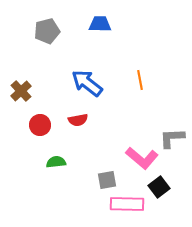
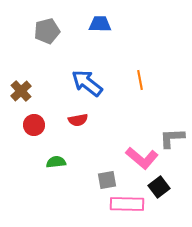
red circle: moved 6 px left
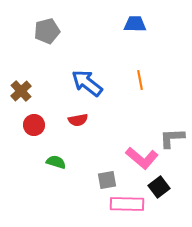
blue trapezoid: moved 35 px right
green semicircle: rotated 24 degrees clockwise
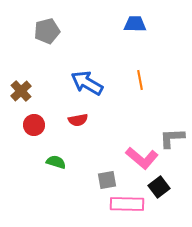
blue arrow: rotated 8 degrees counterclockwise
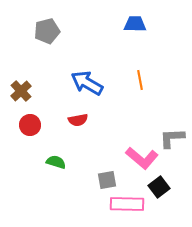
red circle: moved 4 px left
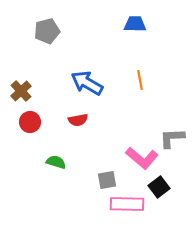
red circle: moved 3 px up
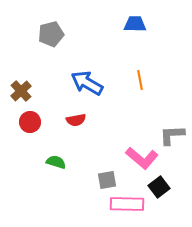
gray pentagon: moved 4 px right, 3 px down
red semicircle: moved 2 px left
gray L-shape: moved 3 px up
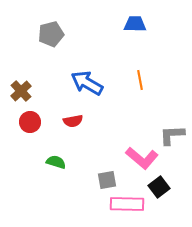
red semicircle: moved 3 px left, 1 px down
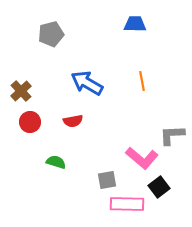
orange line: moved 2 px right, 1 px down
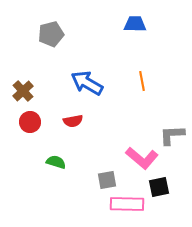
brown cross: moved 2 px right
black square: rotated 25 degrees clockwise
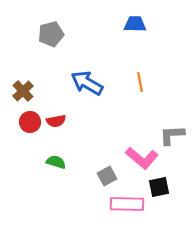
orange line: moved 2 px left, 1 px down
red semicircle: moved 17 px left
gray square: moved 4 px up; rotated 18 degrees counterclockwise
